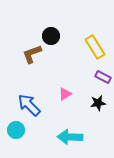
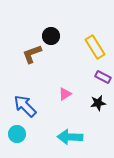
blue arrow: moved 4 px left, 1 px down
cyan circle: moved 1 px right, 4 px down
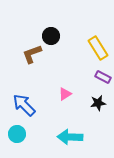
yellow rectangle: moved 3 px right, 1 px down
blue arrow: moved 1 px left, 1 px up
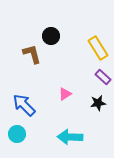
brown L-shape: rotated 95 degrees clockwise
purple rectangle: rotated 14 degrees clockwise
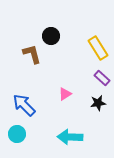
purple rectangle: moved 1 px left, 1 px down
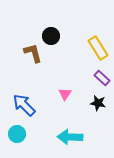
brown L-shape: moved 1 px right, 1 px up
pink triangle: rotated 24 degrees counterclockwise
black star: rotated 21 degrees clockwise
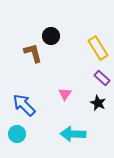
black star: rotated 14 degrees clockwise
cyan arrow: moved 3 px right, 3 px up
